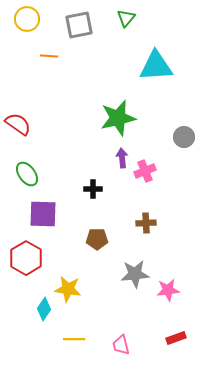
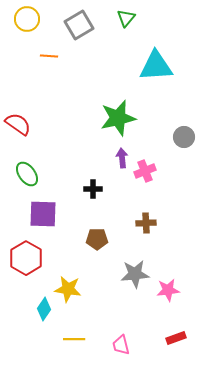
gray square: rotated 20 degrees counterclockwise
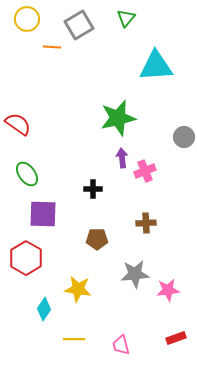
orange line: moved 3 px right, 9 px up
yellow star: moved 10 px right
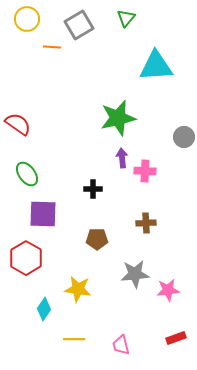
pink cross: rotated 25 degrees clockwise
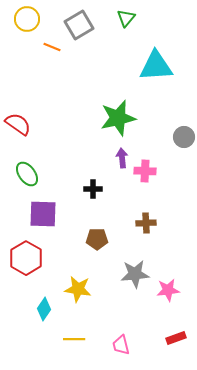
orange line: rotated 18 degrees clockwise
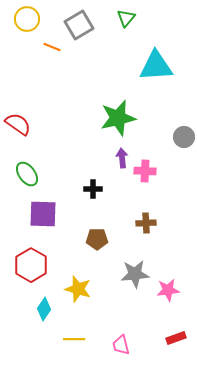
red hexagon: moved 5 px right, 7 px down
yellow star: rotated 8 degrees clockwise
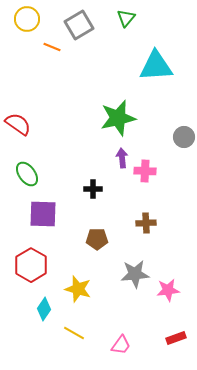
yellow line: moved 6 px up; rotated 30 degrees clockwise
pink trapezoid: rotated 130 degrees counterclockwise
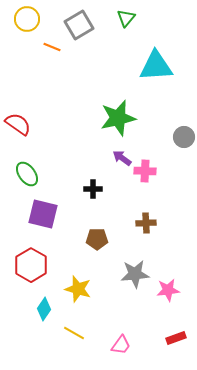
purple arrow: rotated 48 degrees counterclockwise
purple square: rotated 12 degrees clockwise
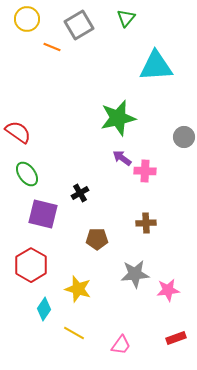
red semicircle: moved 8 px down
black cross: moved 13 px left, 4 px down; rotated 30 degrees counterclockwise
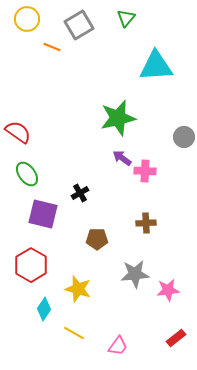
red rectangle: rotated 18 degrees counterclockwise
pink trapezoid: moved 3 px left, 1 px down
